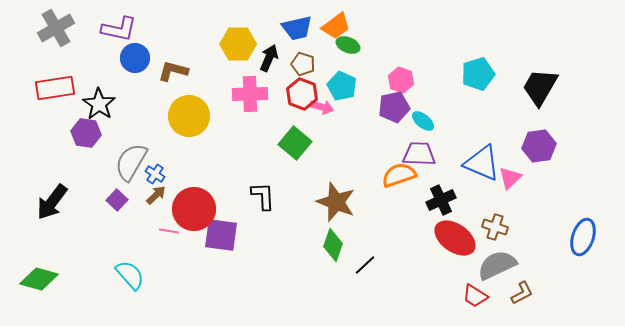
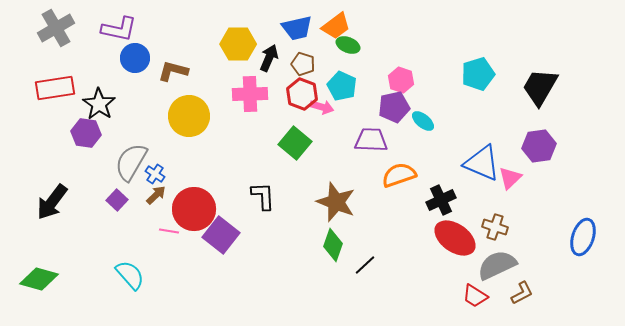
purple trapezoid at (419, 154): moved 48 px left, 14 px up
purple square at (221, 235): rotated 30 degrees clockwise
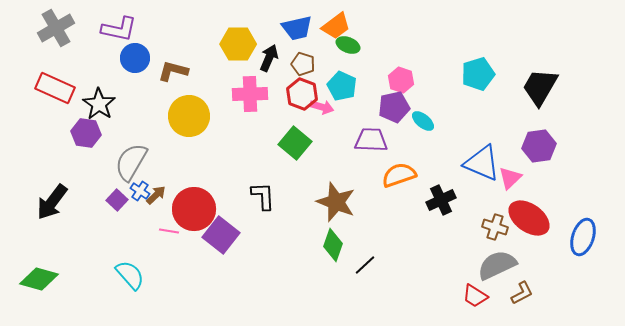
red rectangle at (55, 88): rotated 33 degrees clockwise
blue cross at (155, 174): moved 15 px left, 17 px down
red ellipse at (455, 238): moved 74 px right, 20 px up
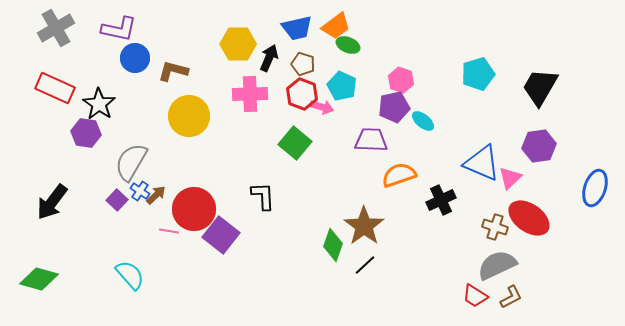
brown star at (336, 202): moved 28 px right, 24 px down; rotated 15 degrees clockwise
blue ellipse at (583, 237): moved 12 px right, 49 px up
brown L-shape at (522, 293): moved 11 px left, 4 px down
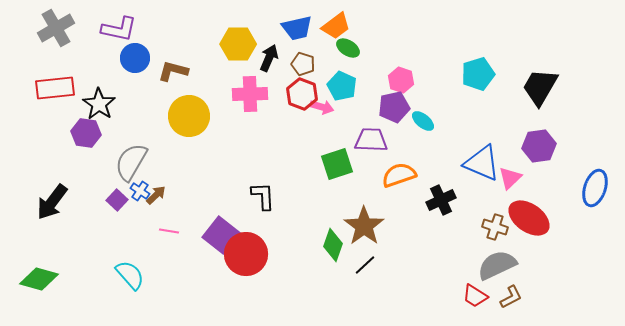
green ellipse at (348, 45): moved 3 px down; rotated 10 degrees clockwise
red rectangle at (55, 88): rotated 30 degrees counterclockwise
green square at (295, 143): moved 42 px right, 21 px down; rotated 32 degrees clockwise
red circle at (194, 209): moved 52 px right, 45 px down
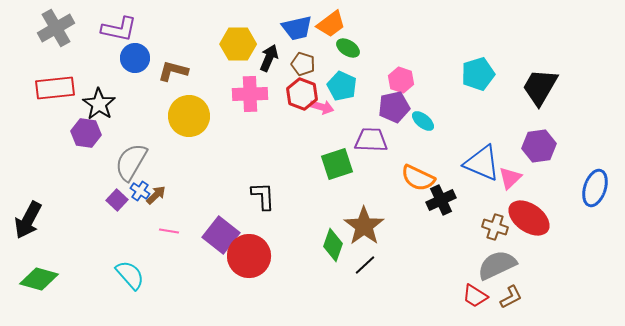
orange trapezoid at (336, 26): moved 5 px left, 2 px up
orange semicircle at (399, 175): moved 19 px right, 3 px down; rotated 136 degrees counterclockwise
black arrow at (52, 202): moved 24 px left, 18 px down; rotated 9 degrees counterclockwise
red circle at (246, 254): moved 3 px right, 2 px down
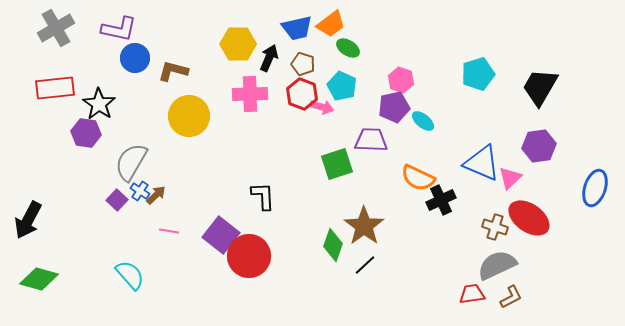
red trapezoid at (475, 296): moved 3 px left, 2 px up; rotated 140 degrees clockwise
